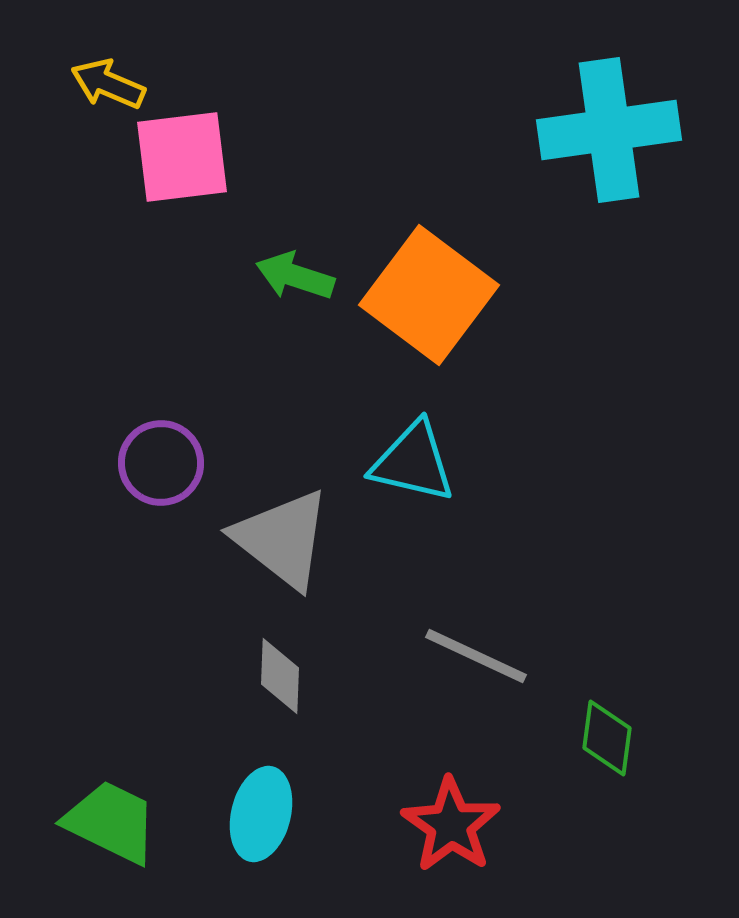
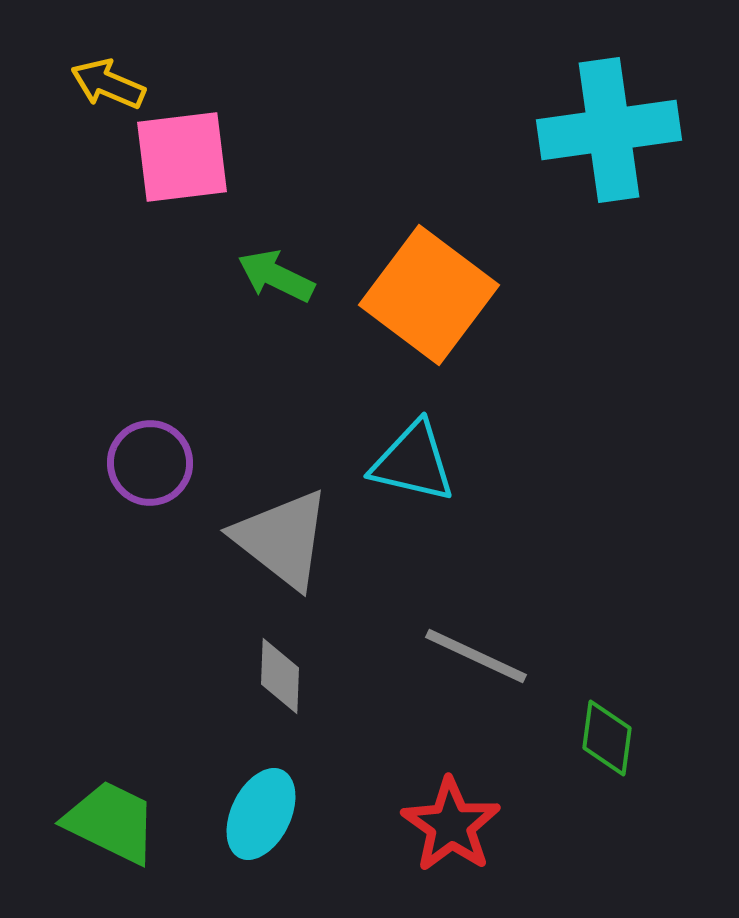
green arrow: moved 19 px left; rotated 8 degrees clockwise
purple circle: moved 11 px left
cyan ellipse: rotated 12 degrees clockwise
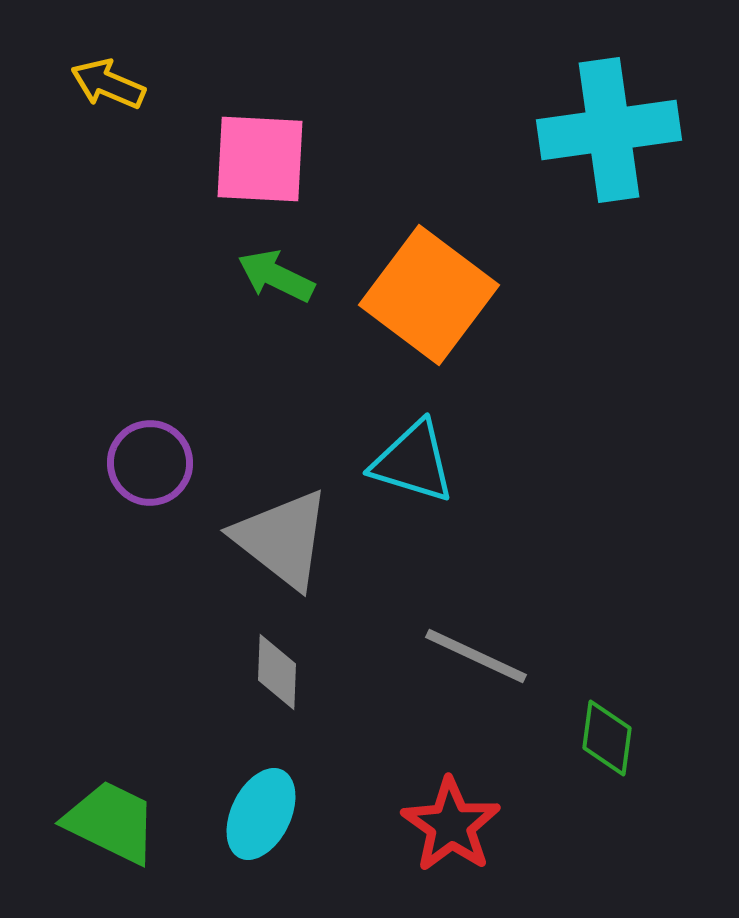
pink square: moved 78 px right, 2 px down; rotated 10 degrees clockwise
cyan triangle: rotated 4 degrees clockwise
gray diamond: moved 3 px left, 4 px up
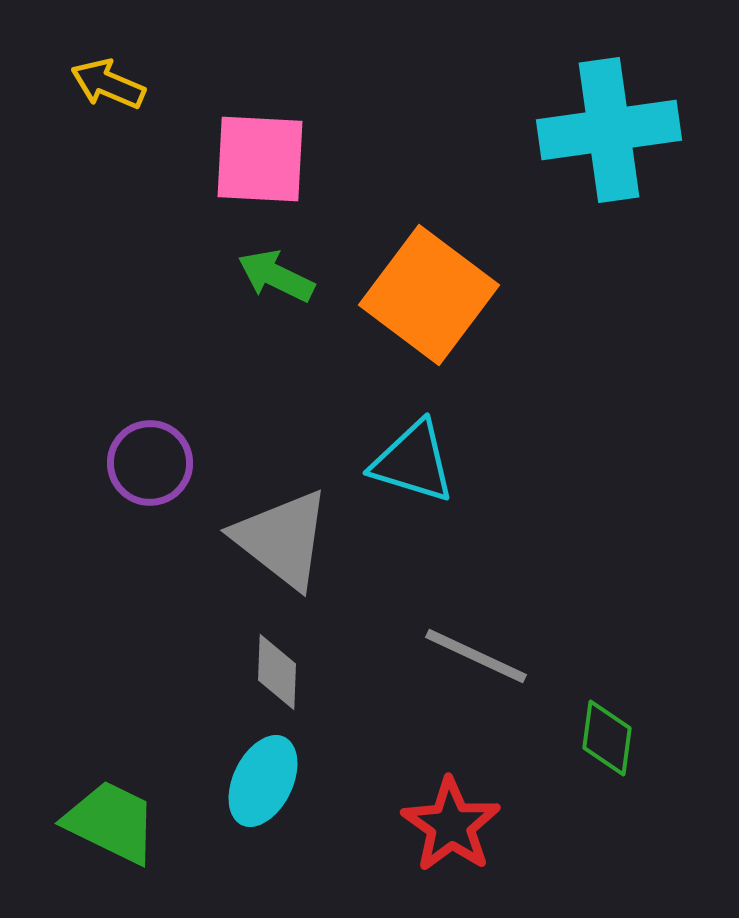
cyan ellipse: moved 2 px right, 33 px up
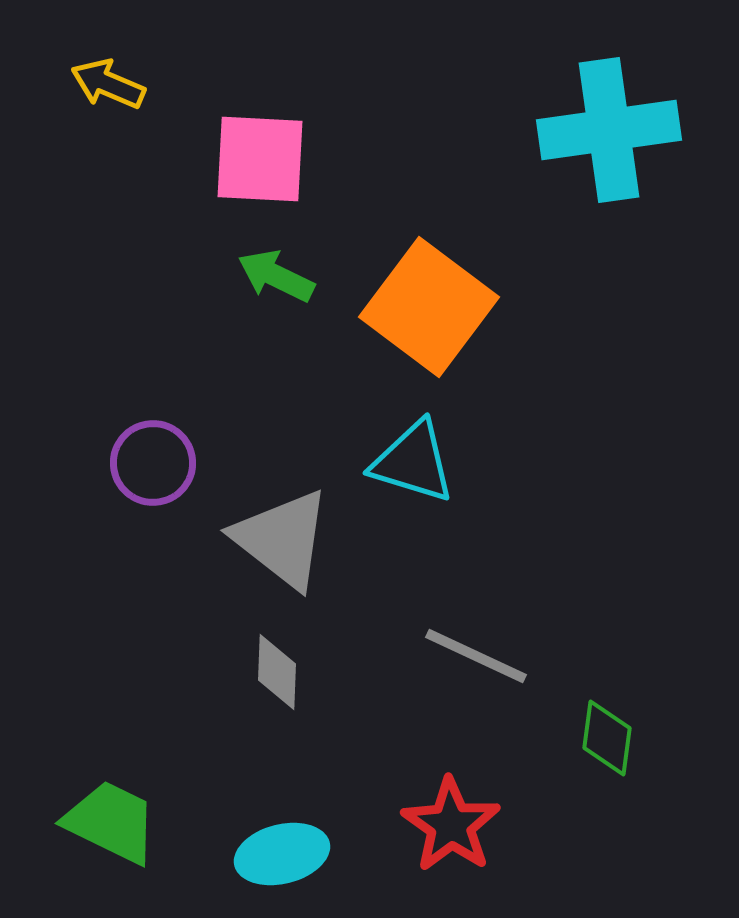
orange square: moved 12 px down
purple circle: moved 3 px right
cyan ellipse: moved 19 px right, 73 px down; rotated 50 degrees clockwise
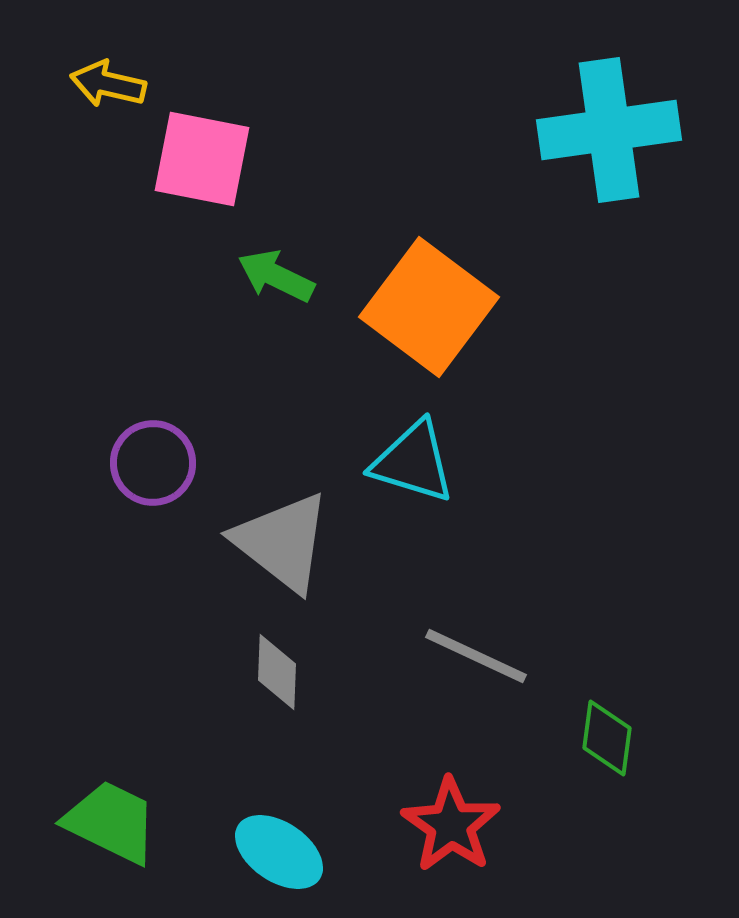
yellow arrow: rotated 10 degrees counterclockwise
pink square: moved 58 px left; rotated 8 degrees clockwise
gray triangle: moved 3 px down
cyan ellipse: moved 3 px left, 2 px up; rotated 48 degrees clockwise
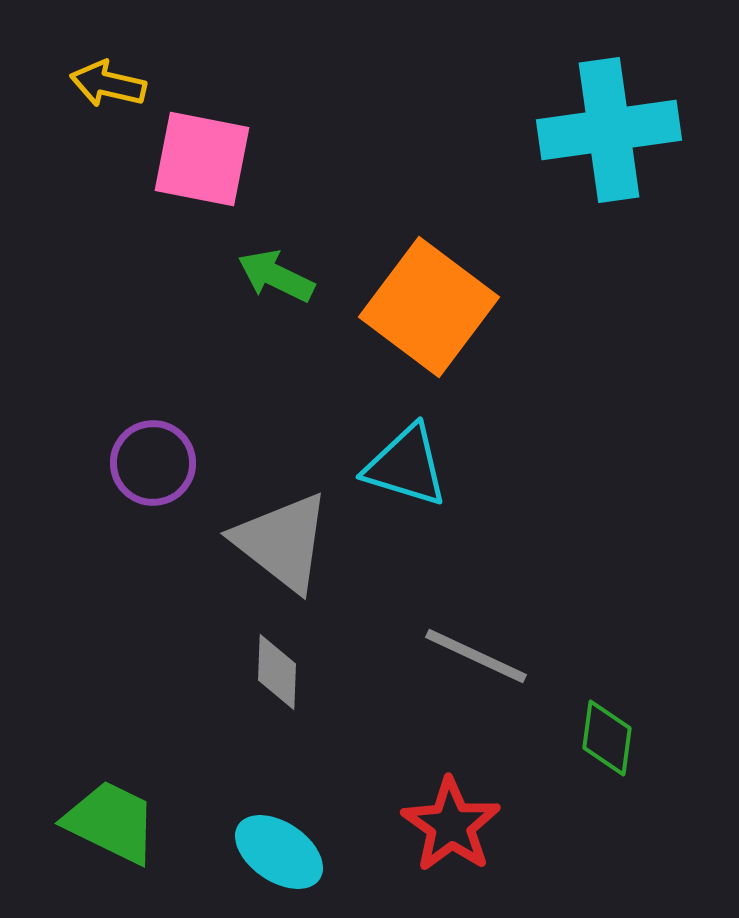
cyan triangle: moved 7 px left, 4 px down
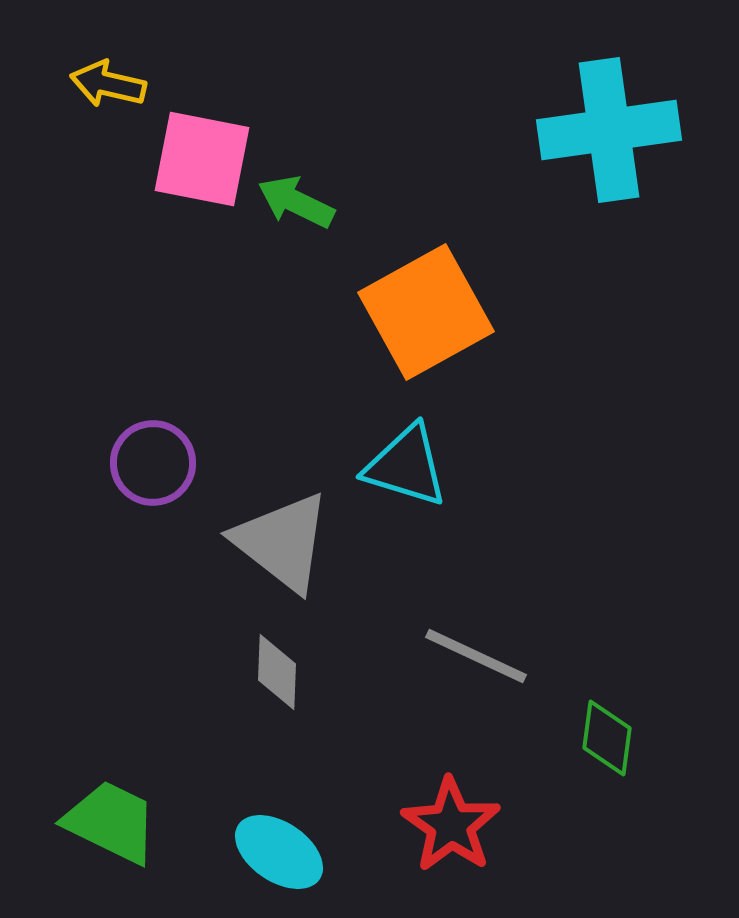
green arrow: moved 20 px right, 74 px up
orange square: moved 3 px left, 5 px down; rotated 24 degrees clockwise
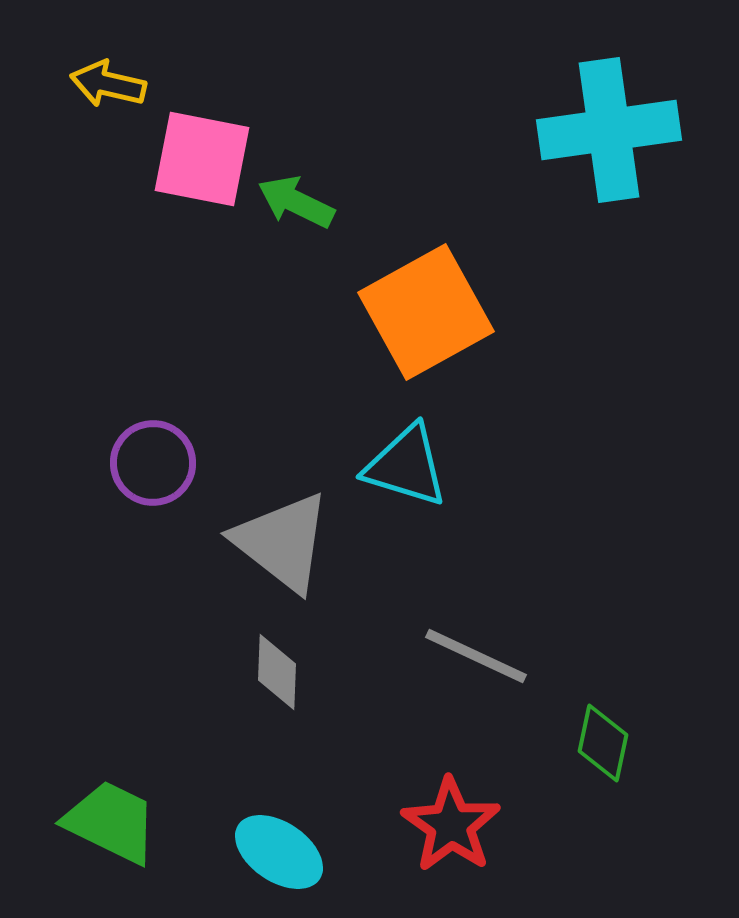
green diamond: moved 4 px left, 5 px down; rotated 4 degrees clockwise
